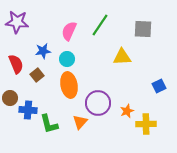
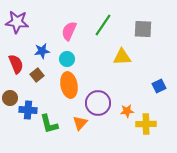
green line: moved 3 px right
blue star: moved 1 px left
orange star: rotated 16 degrees clockwise
orange triangle: moved 1 px down
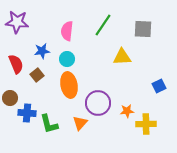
pink semicircle: moved 2 px left; rotated 18 degrees counterclockwise
blue cross: moved 1 px left, 3 px down
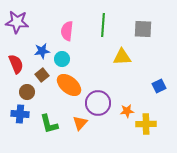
green line: rotated 30 degrees counterclockwise
cyan circle: moved 5 px left
brown square: moved 5 px right
orange ellipse: rotated 40 degrees counterclockwise
brown circle: moved 17 px right, 6 px up
blue cross: moved 7 px left, 1 px down
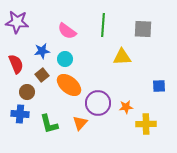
pink semicircle: rotated 60 degrees counterclockwise
cyan circle: moved 3 px right
blue square: rotated 24 degrees clockwise
orange star: moved 1 px left, 4 px up
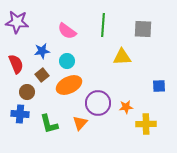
cyan circle: moved 2 px right, 2 px down
orange ellipse: rotated 65 degrees counterclockwise
